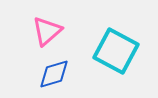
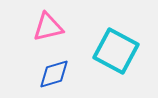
pink triangle: moved 1 px right, 4 px up; rotated 28 degrees clockwise
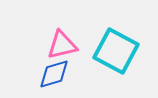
pink triangle: moved 14 px right, 18 px down
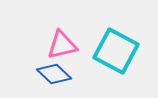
blue diamond: rotated 60 degrees clockwise
